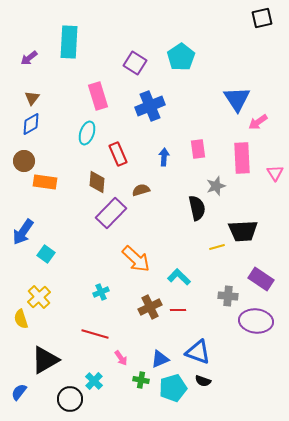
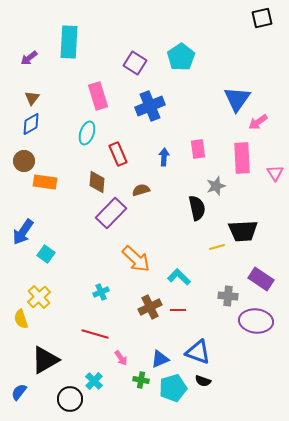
blue triangle at (237, 99): rotated 8 degrees clockwise
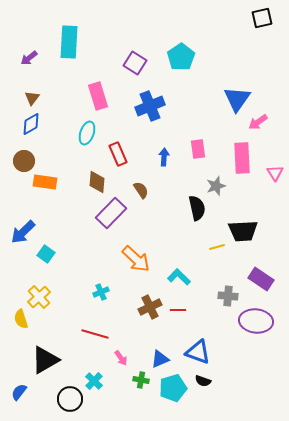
brown semicircle at (141, 190): rotated 72 degrees clockwise
blue arrow at (23, 232): rotated 12 degrees clockwise
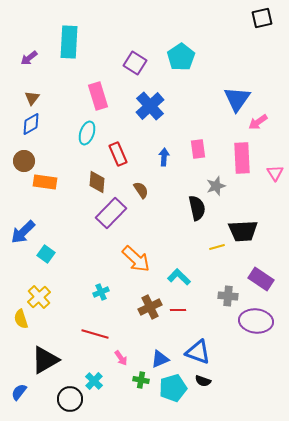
blue cross at (150, 106): rotated 20 degrees counterclockwise
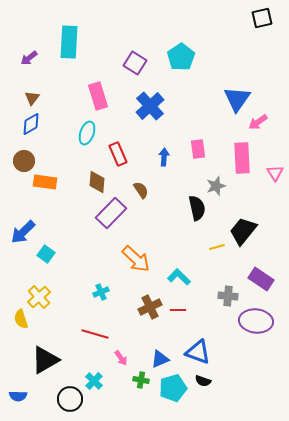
black trapezoid at (243, 231): rotated 132 degrees clockwise
blue semicircle at (19, 392): moved 1 px left, 4 px down; rotated 126 degrees counterclockwise
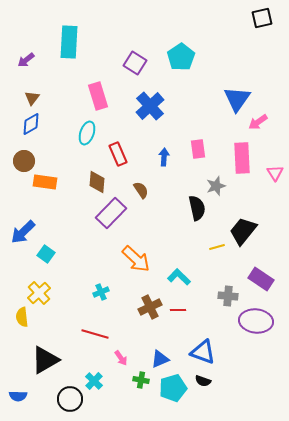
purple arrow at (29, 58): moved 3 px left, 2 px down
yellow cross at (39, 297): moved 4 px up
yellow semicircle at (21, 319): moved 1 px right, 2 px up; rotated 12 degrees clockwise
blue triangle at (198, 352): moved 5 px right
